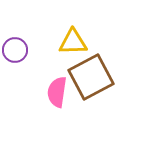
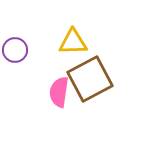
brown square: moved 1 px left, 2 px down
pink semicircle: moved 2 px right
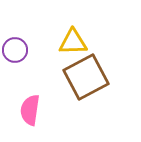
brown square: moved 4 px left, 2 px up
pink semicircle: moved 29 px left, 18 px down
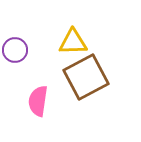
pink semicircle: moved 8 px right, 9 px up
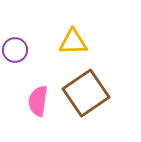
brown square: moved 16 px down; rotated 6 degrees counterclockwise
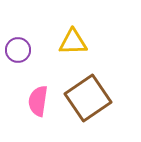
purple circle: moved 3 px right
brown square: moved 2 px right, 5 px down
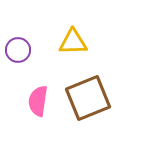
brown square: rotated 12 degrees clockwise
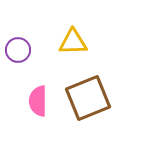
pink semicircle: rotated 8 degrees counterclockwise
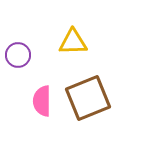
purple circle: moved 5 px down
pink semicircle: moved 4 px right
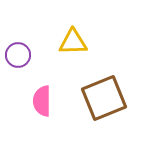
brown square: moved 16 px right
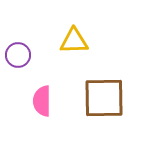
yellow triangle: moved 1 px right, 1 px up
brown square: rotated 21 degrees clockwise
